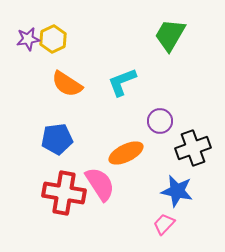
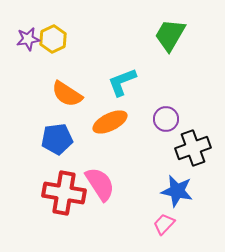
orange semicircle: moved 10 px down
purple circle: moved 6 px right, 2 px up
orange ellipse: moved 16 px left, 31 px up
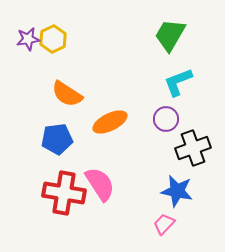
cyan L-shape: moved 56 px right
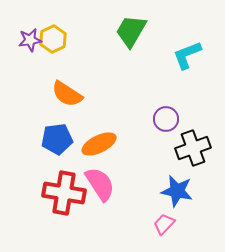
green trapezoid: moved 39 px left, 4 px up
purple star: moved 2 px right, 1 px down
cyan L-shape: moved 9 px right, 27 px up
orange ellipse: moved 11 px left, 22 px down
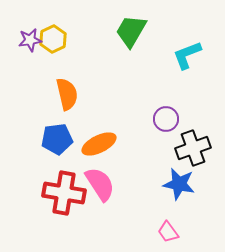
orange semicircle: rotated 136 degrees counterclockwise
blue star: moved 2 px right, 7 px up
pink trapezoid: moved 4 px right, 8 px down; rotated 80 degrees counterclockwise
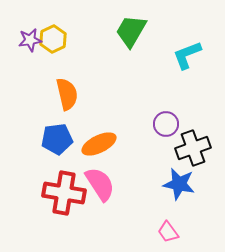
purple circle: moved 5 px down
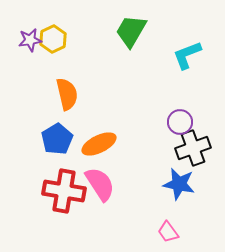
purple circle: moved 14 px right, 2 px up
blue pentagon: rotated 24 degrees counterclockwise
red cross: moved 2 px up
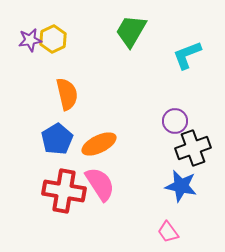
purple circle: moved 5 px left, 1 px up
blue star: moved 2 px right, 2 px down
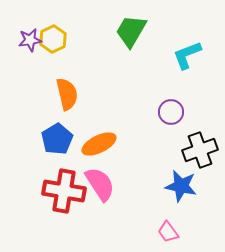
purple circle: moved 4 px left, 9 px up
black cross: moved 7 px right, 2 px down
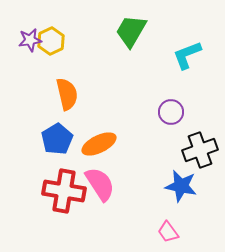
yellow hexagon: moved 2 px left, 2 px down
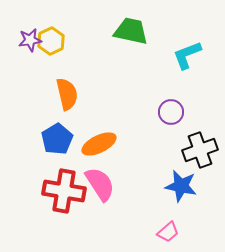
green trapezoid: rotated 72 degrees clockwise
pink trapezoid: rotated 95 degrees counterclockwise
